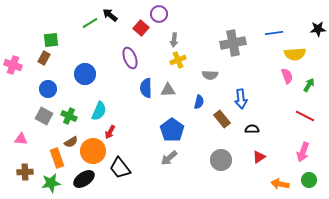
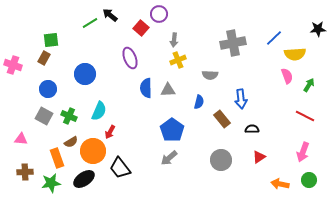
blue line at (274, 33): moved 5 px down; rotated 36 degrees counterclockwise
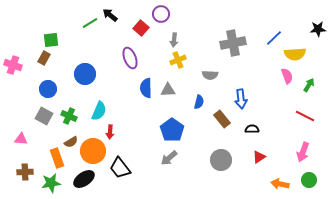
purple circle at (159, 14): moved 2 px right
red arrow at (110, 132): rotated 24 degrees counterclockwise
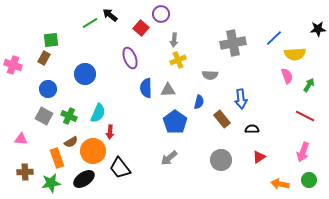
cyan semicircle at (99, 111): moved 1 px left, 2 px down
blue pentagon at (172, 130): moved 3 px right, 8 px up
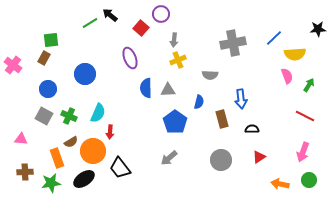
pink cross at (13, 65): rotated 18 degrees clockwise
brown rectangle at (222, 119): rotated 24 degrees clockwise
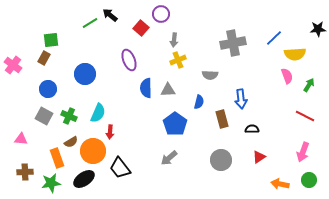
purple ellipse at (130, 58): moved 1 px left, 2 px down
blue pentagon at (175, 122): moved 2 px down
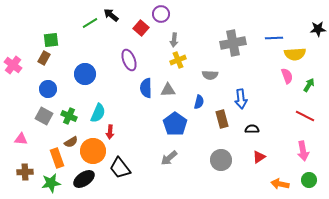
black arrow at (110, 15): moved 1 px right
blue line at (274, 38): rotated 42 degrees clockwise
pink arrow at (303, 152): moved 1 px up; rotated 30 degrees counterclockwise
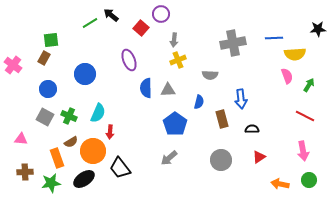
gray square at (44, 116): moved 1 px right, 1 px down
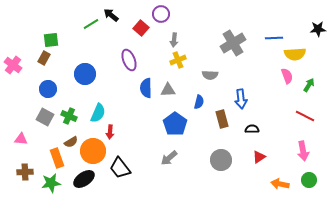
green line at (90, 23): moved 1 px right, 1 px down
gray cross at (233, 43): rotated 20 degrees counterclockwise
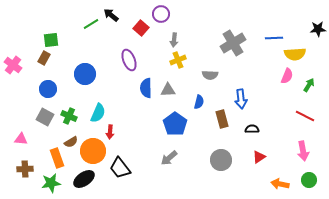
pink semicircle at (287, 76): rotated 42 degrees clockwise
brown cross at (25, 172): moved 3 px up
